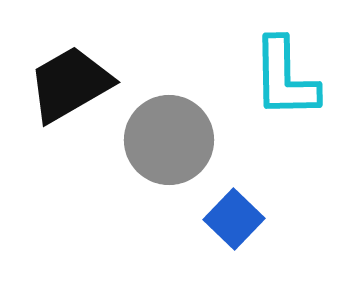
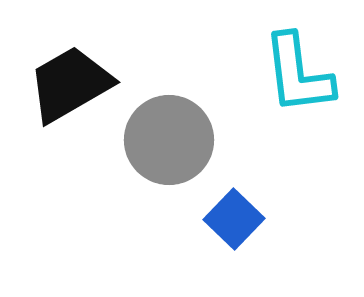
cyan L-shape: moved 13 px right, 4 px up; rotated 6 degrees counterclockwise
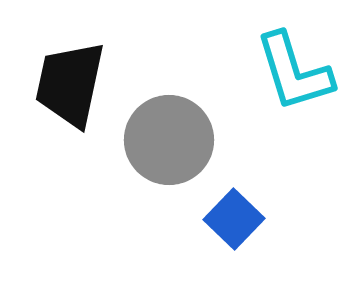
cyan L-shape: moved 4 px left, 2 px up; rotated 10 degrees counterclockwise
black trapezoid: rotated 48 degrees counterclockwise
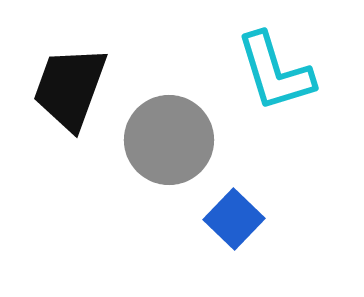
cyan L-shape: moved 19 px left
black trapezoid: moved 4 px down; rotated 8 degrees clockwise
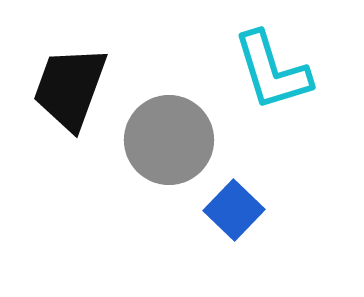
cyan L-shape: moved 3 px left, 1 px up
blue square: moved 9 px up
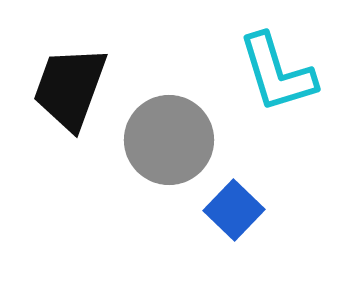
cyan L-shape: moved 5 px right, 2 px down
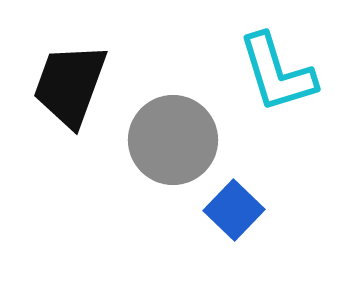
black trapezoid: moved 3 px up
gray circle: moved 4 px right
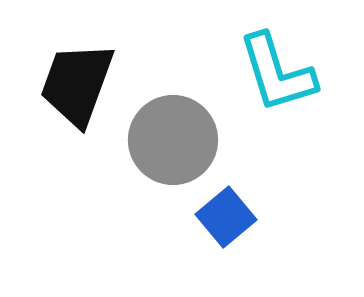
black trapezoid: moved 7 px right, 1 px up
blue square: moved 8 px left, 7 px down; rotated 6 degrees clockwise
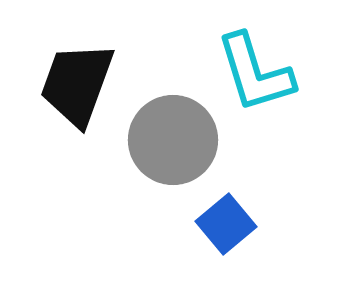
cyan L-shape: moved 22 px left
blue square: moved 7 px down
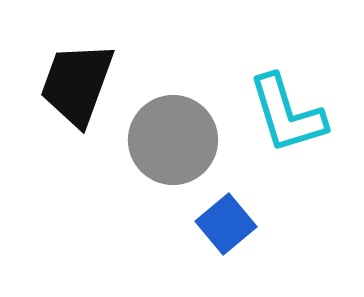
cyan L-shape: moved 32 px right, 41 px down
